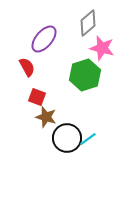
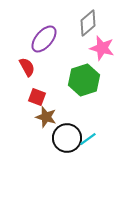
green hexagon: moved 1 px left, 5 px down
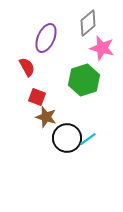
purple ellipse: moved 2 px right, 1 px up; rotated 16 degrees counterclockwise
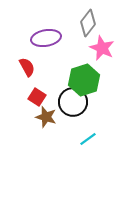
gray diamond: rotated 12 degrees counterclockwise
purple ellipse: rotated 56 degrees clockwise
pink star: rotated 10 degrees clockwise
red square: rotated 12 degrees clockwise
black circle: moved 6 px right, 36 px up
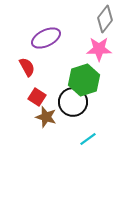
gray diamond: moved 17 px right, 4 px up
purple ellipse: rotated 16 degrees counterclockwise
pink star: moved 3 px left, 1 px down; rotated 25 degrees counterclockwise
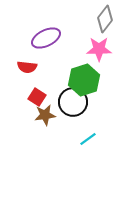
red semicircle: rotated 126 degrees clockwise
brown star: moved 1 px left, 2 px up; rotated 25 degrees counterclockwise
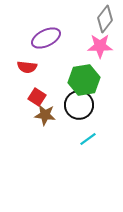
pink star: moved 1 px right, 3 px up
green hexagon: rotated 8 degrees clockwise
black circle: moved 6 px right, 3 px down
brown star: rotated 15 degrees clockwise
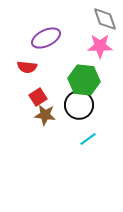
gray diamond: rotated 56 degrees counterclockwise
green hexagon: rotated 16 degrees clockwise
red square: moved 1 px right; rotated 24 degrees clockwise
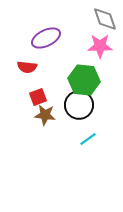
red square: rotated 12 degrees clockwise
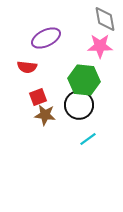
gray diamond: rotated 8 degrees clockwise
